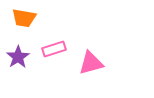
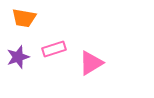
purple star: rotated 15 degrees clockwise
pink triangle: rotated 16 degrees counterclockwise
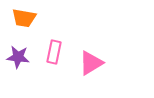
pink rectangle: moved 3 px down; rotated 60 degrees counterclockwise
purple star: rotated 25 degrees clockwise
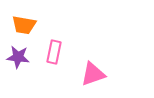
orange trapezoid: moved 7 px down
pink triangle: moved 2 px right, 11 px down; rotated 12 degrees clockwise
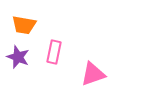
purple star: rotated 15 degrees clockwise
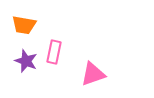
purple star: moved 8 px right, 4 px down
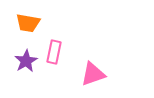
orange trapezoid: moved 4 px right, 2 px up
purple star: rotated 20 degrees clockwise
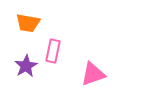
pink rectangle: moved 1 px left, 1 px up
purple star: moved 5 px down
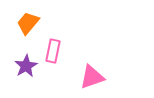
orange trapezoid: rotated 120 degrees clockwise
pink triangle: moved 1 px left, 3 px down
